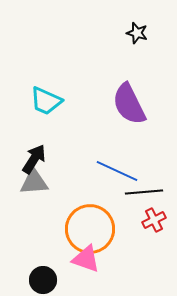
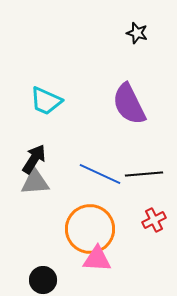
blue line: moved 17 px left, 3 px down
gray triangle: moved 1 px right
black line: moved 18 px up
pink triangle: moved 11 px right; rotated 16 degrees counterclockwise
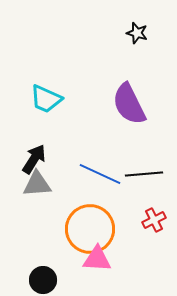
cyan trapezoid: moved 2 px up
gray triangle: moved 2 px right, 2 px down
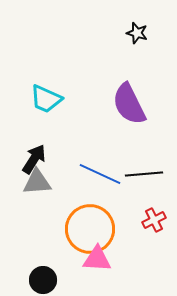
gray triangle: moved 2 px up
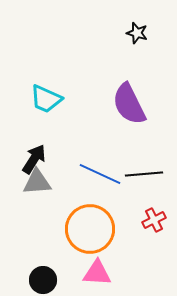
pink triangle: moved 14 px down
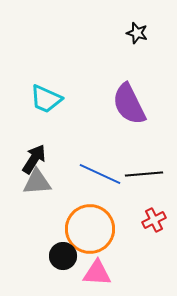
black circle: moved 20 px right, 24 px up
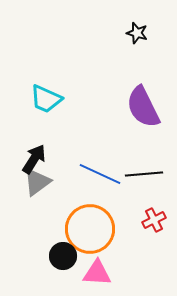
purple semicircle: moved 14 px right, 3 px down
gray triangle: rotated 32 degrees counterclockwise
